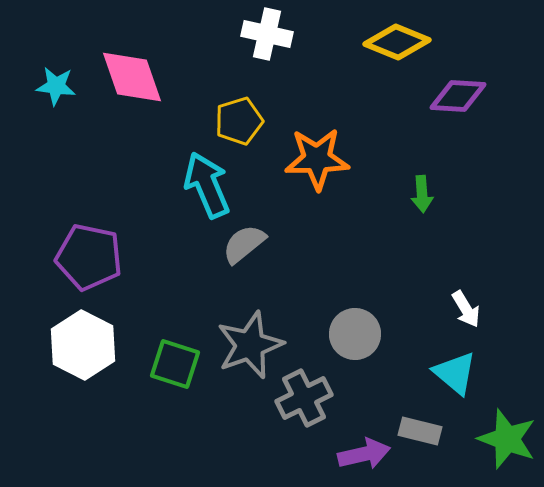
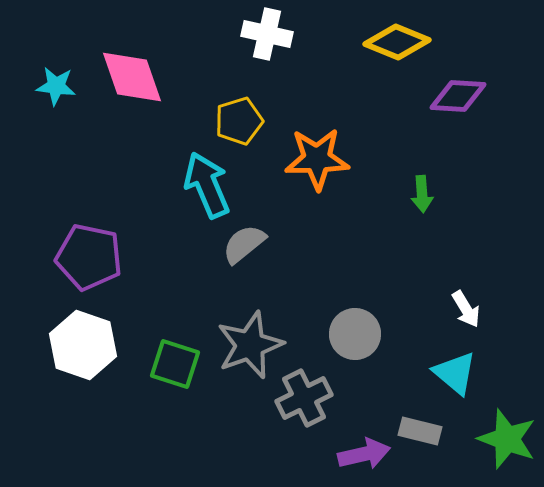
white hexagon: rotated 8 degrees counterclockwise
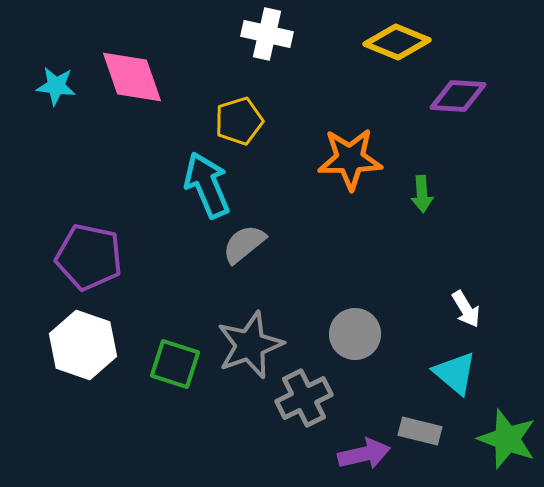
orange star: moved 33 px right
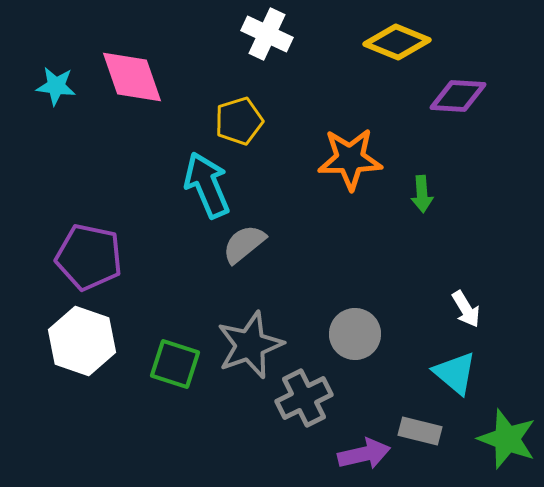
white cross: rotated 12 degrees clockwise
white hexagon: moved 1 px left, 4 px up
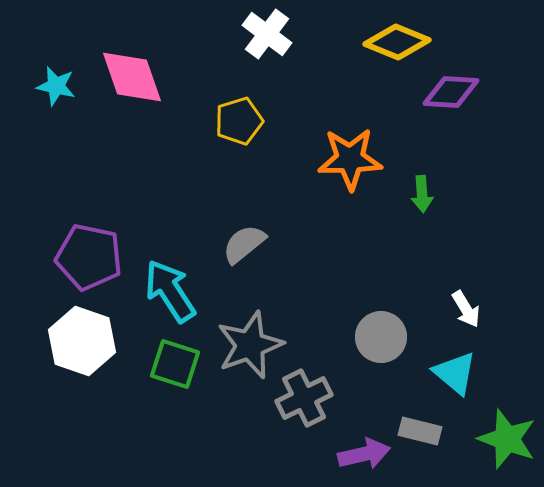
white cross: rotated 12 degrees clockwise
cyan star: rotated 6 degrees clockwise
purple diamond: moved 7 px left, 4 px up
cyan arrow: moved 37 px left, 106 px down; rotated 10 degrees counterclockwise
gray circle: moved 26 px right, 3 px down
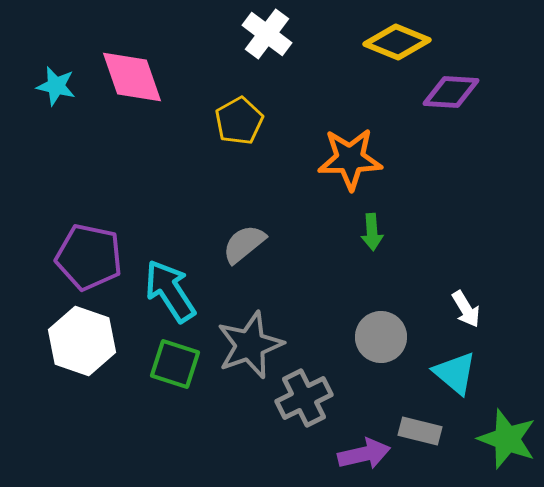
yellow pentagon: rotated 12 degrees counterclockwise
green arrow: moved 50 px left, 38 px down
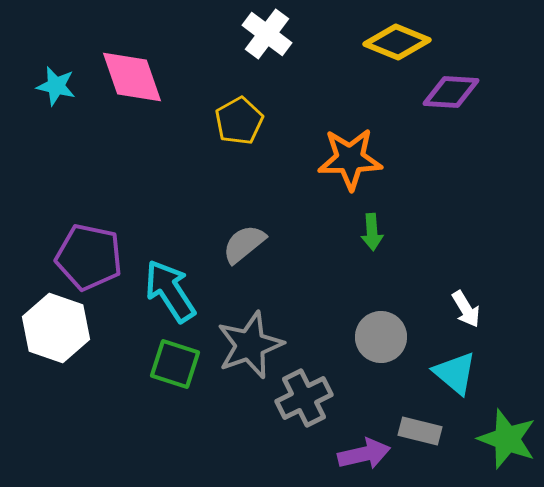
white hexagon: moved 26 px left, 13 px up
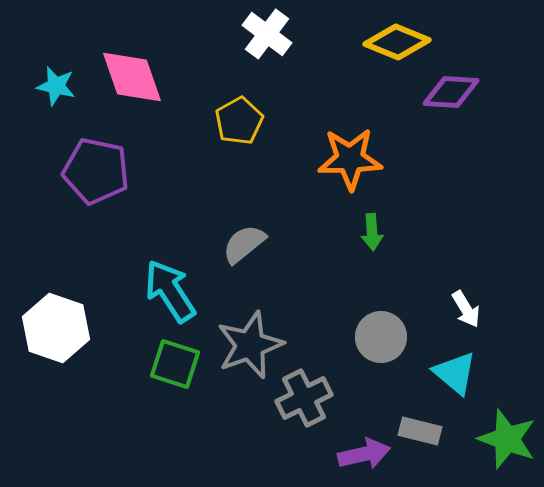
purple pentagon: moved 7 px right, 86 px up
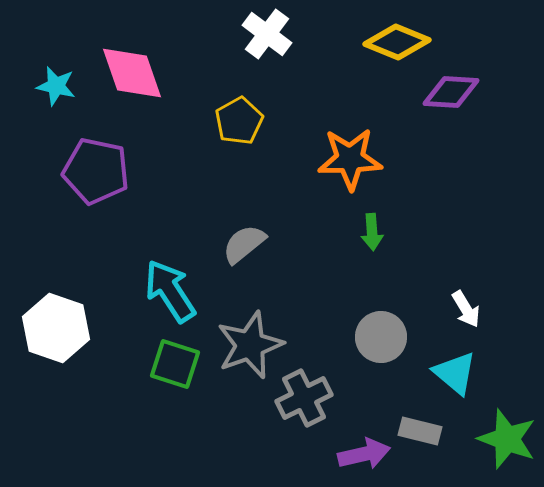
pink diamond: moved 4 px up
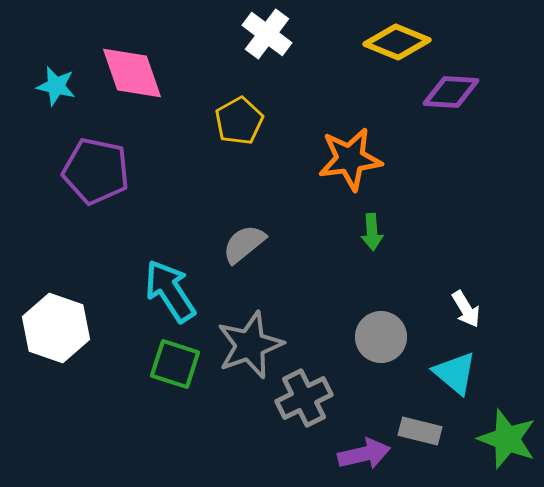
orange star: rotated 6 degrees counterclockwise
